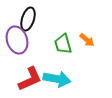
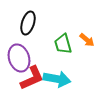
black ellipse: moved 4 px down
purple ellipse: moved 2 px right, 18 px down
red L-shape: moved 2 px right, 1 px up
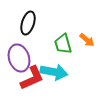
cyan arrow: moved 3 px left, 7 px up
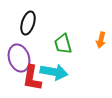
orange arrow: moved 14 px right; rotated 63 degrees clockwise
red L-shape: rotated 124 degrees clockwise
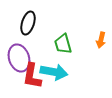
red L-shape: moved 2 px up
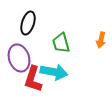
green trapezoid: moved 2 px left, 1 px up
red L-shape: moved 1 px right, 3 px down; rotated 8 degrees clockwise
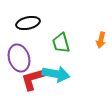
black ellipse: rotated 60 degrees clockwise
cyan arrow: moved 2 px right, 2 px down
red L-shape: rotated 56 degrees clockwise
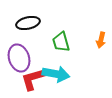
green trapezoid: moved 1 px up
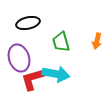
orange arrow: moved 4 px left, 1 px down
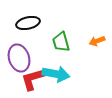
orange arrow: rotated 56 degrees clockwise
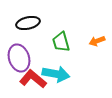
red L-shape: rotated 56 degrees clockwise
